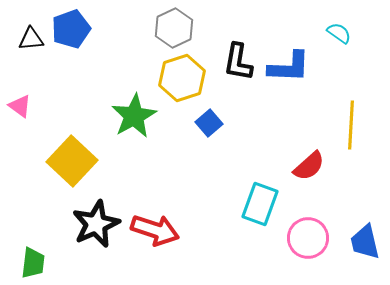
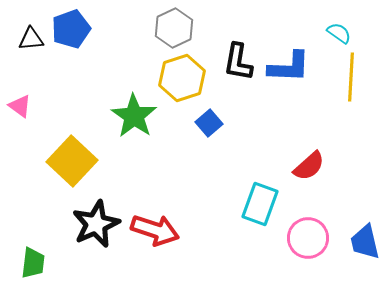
green star: rotated 9 degrees counterclockwise
yellow line: moved 48 px up
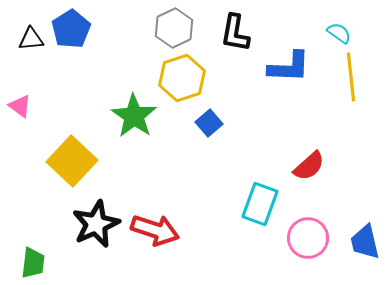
blue pentagon: rotated 12 degrees counterclockwise
black L-shape: moved 3 px left, 29 px up
yellow line: rotated 9 degrees counterclockwise
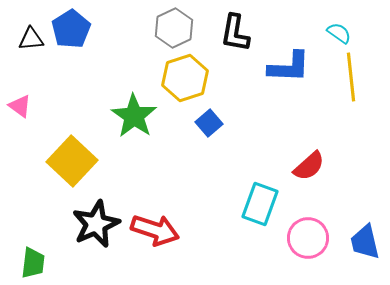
yellow hexagon: moved 3 px right
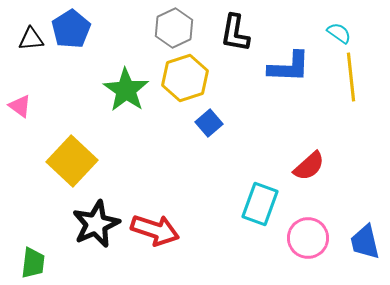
green star: moved 8 px left, 26 px up
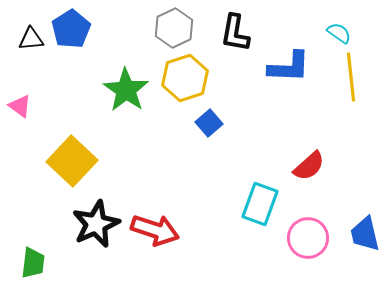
blue trapezoid: moved 8 px up
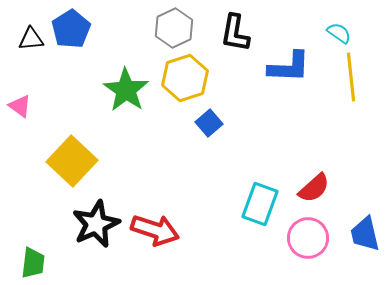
red semicircle: moved 5 px right, 22 px down
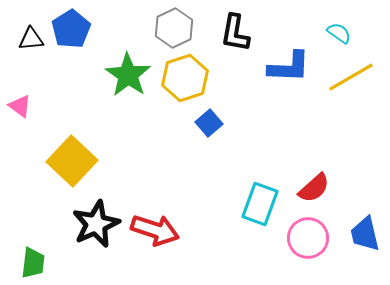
yellow line: rotated 66 degrees clockwise
green star: moved 2 px right, 15 px up
